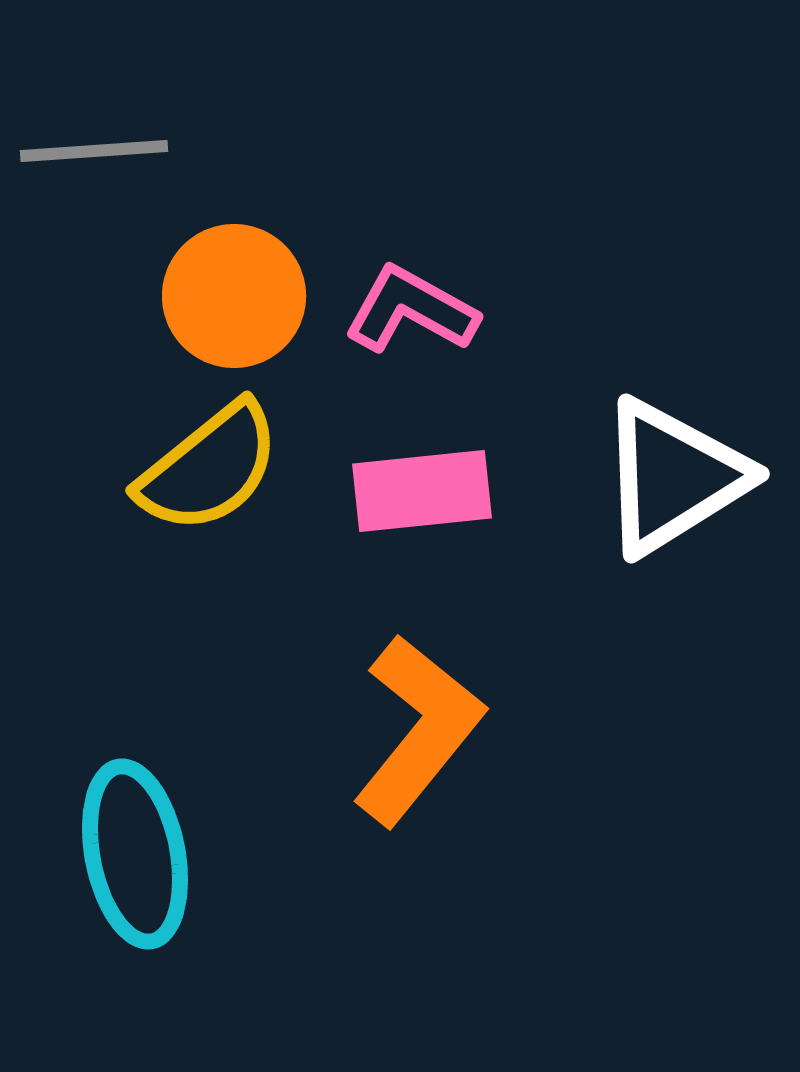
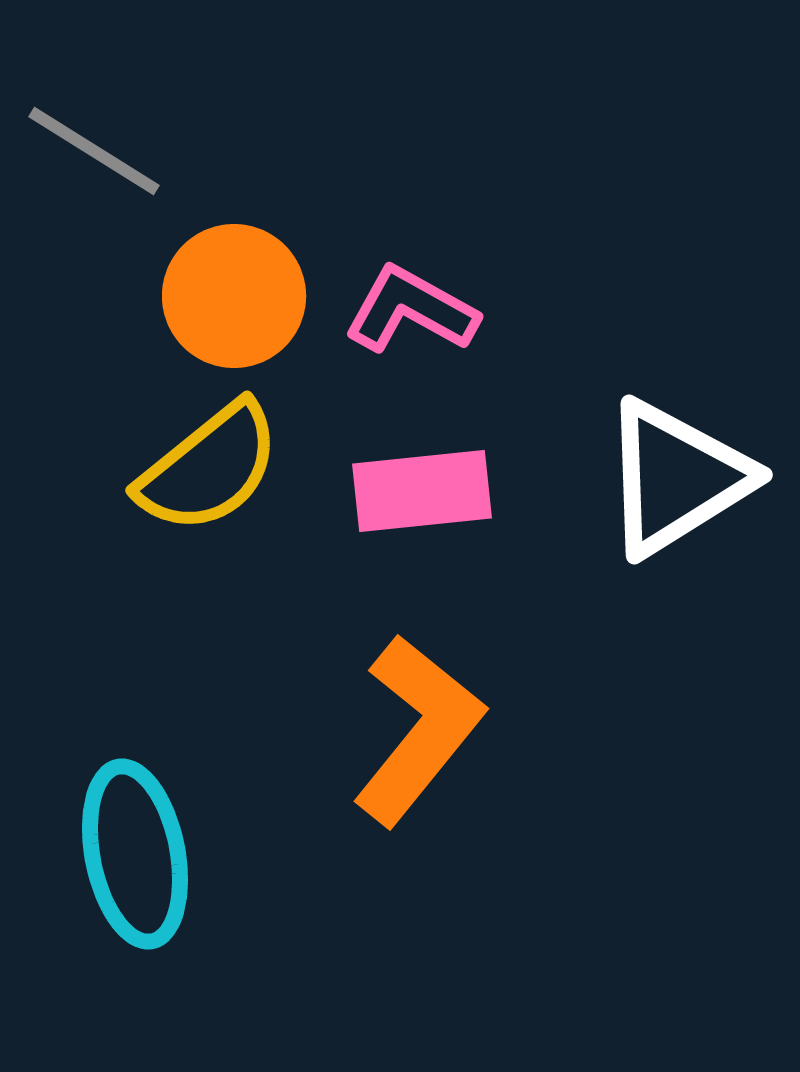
gray line: rotated 36 degrees clockwise
white triangle: moved 3 px right, 1 px down
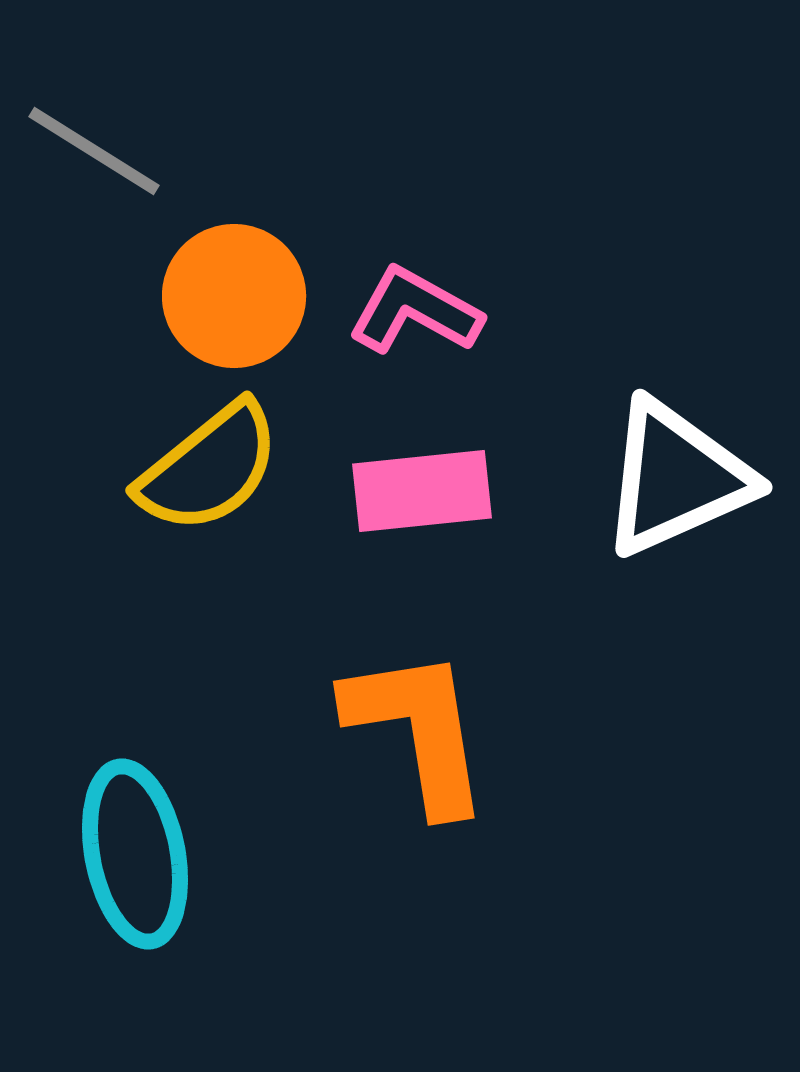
pink L-shape: moved 4 px right, 1 px down
white triangle: rotated 8 degrees clockwise
orange L-shape: rotated 48 degrees counterclockwise
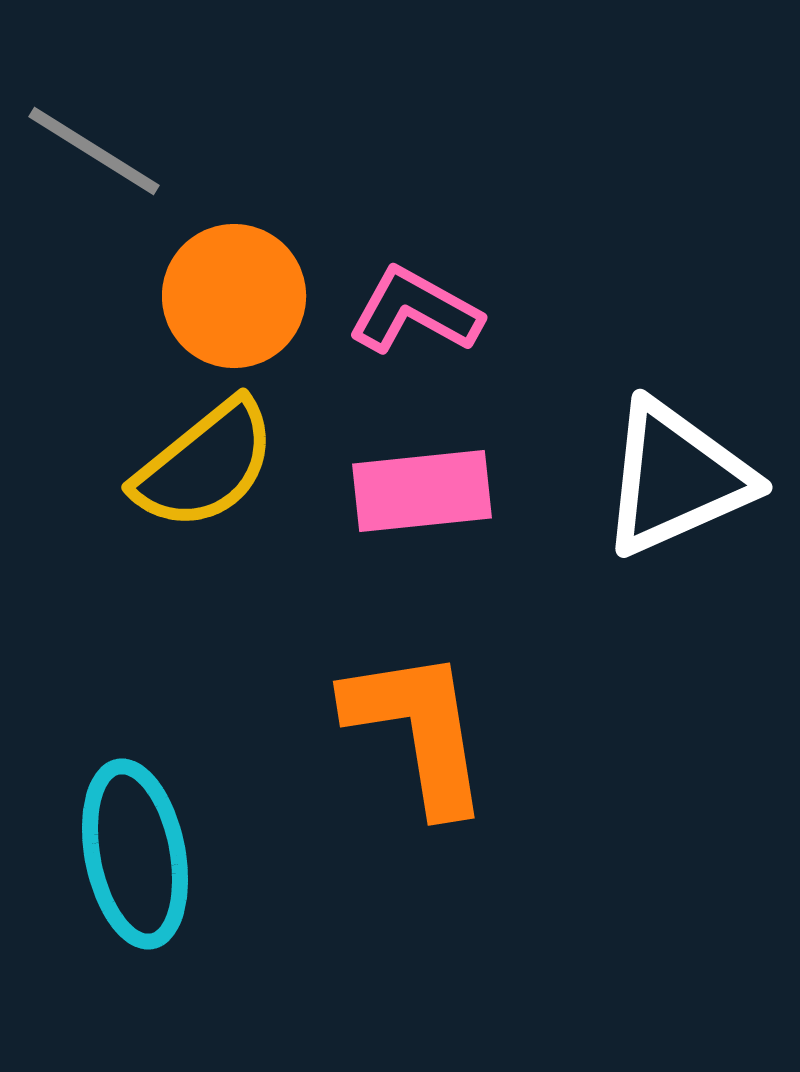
yellow semicircle: moved 4 px left, 3 px up
